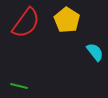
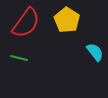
green line: moved 28 px up
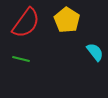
green line: moved 2 px right, 1 px down
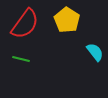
red semicircle: moved 1 px left, 1 px down
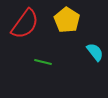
green line: moved 22 px right, 3 px down
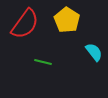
cyan semicircle: moved 1 px left
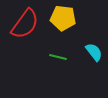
yellow pentagon: moved 4 px left, 2 px up; rotated 25 degrees counterclockwise
green line: moved 15 px right, 5 px up
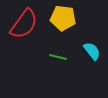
red semicircle: moved 1 px left
cyan semicircle: moved 2 px left, 1 px up
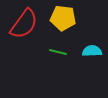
cyan semicircle: rotated 54 degrees counterclockwise
green line: moved 5 px up
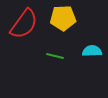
yellow pentagon: rotated 10 degrees counterclockwise
green line: moved 3 px left, 4 px down
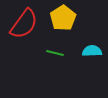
yellow pentagon: rotated 30 degrees counterclockwise
green line: moved 3 px up
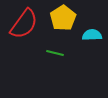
cyan semicircle: moved 16 px up
